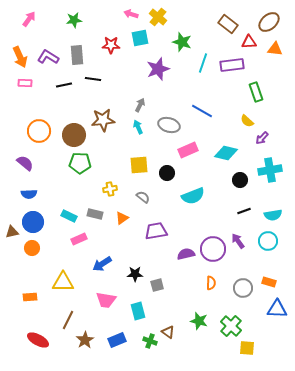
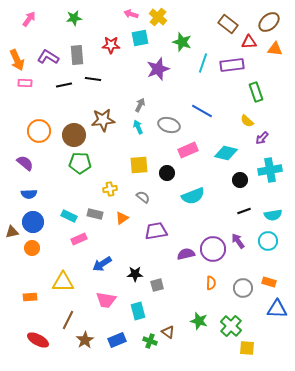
green star at (74, 20): moved 2 px up
orange arrow at (20, 57): moved 3 px left, 3 px down
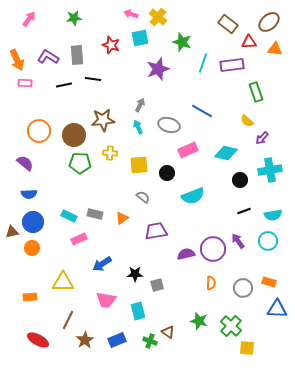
red star at (111, 45): rotated 18 degrees clockwise
yellow cross at (110, 189): moved 36 px up; rotated 16 degrees clockwise
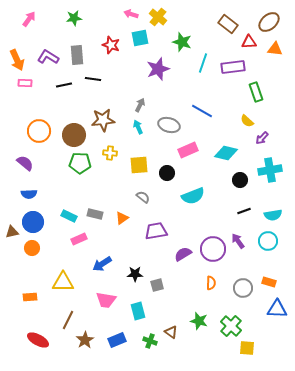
purple rectangle at (232, 65): moved 1 px right, 2 px down
purple semicircle at (186, 254): moved 3 px left; rotated 18 degrees counterclockwise
brown triangle at (168, 332): moved 3 px right
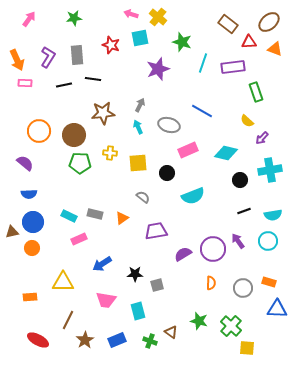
orange triangle at (275, 49): rotated 14 degrees clockwise
purple L-shape at (48, 57): rotated 90 degrees clockwise
brown star at (103, 120): moved 7 px up
yellow square at (139, 165): moved 1 px left, 2 px up
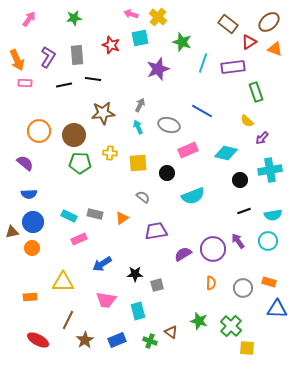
red triangle at (249, 42): rotated 28 degrees counterclockwise
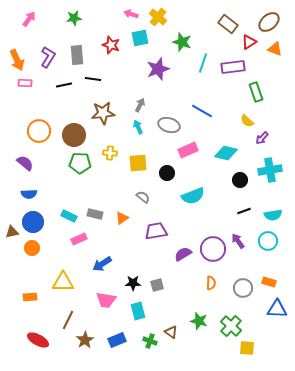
black star at (135, 274): moved 2 px left, 9 px down
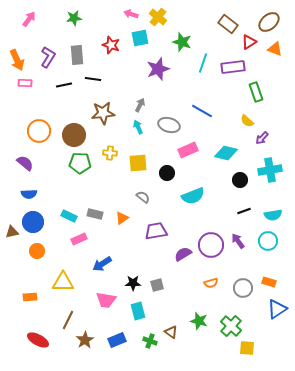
orange circle at (32, 248): moved 5 px right, 3 px down
purple circle at (213, 249): moved 2 px left, 4 px up
orange semicircle at (211, 283): rotated 72 degrees clockwise
blue triangle at (277, 309): rotated 35 degrees counterclockwise
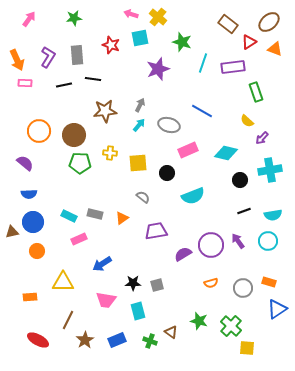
brown star at (103, 113): moved 2 px right, 2 px up
cyan arrow at (138, 127): moved 1 px right, 2 px up; rotated 64 degrees clockwise
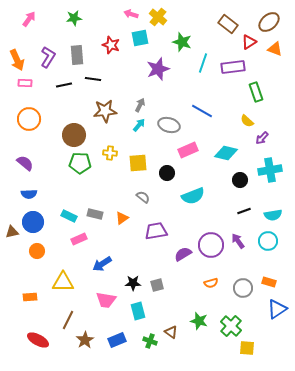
orange circle at (39, 131): moved 10 px left, 12 px up
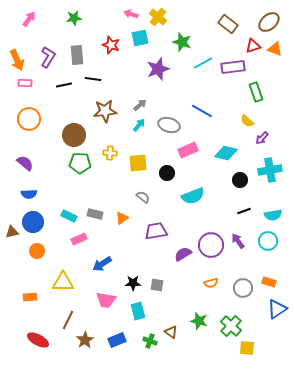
red triangle at (249, 42): moved 4 px right, 4 px down; rotated 14 degrees clockwise
cyan line at (203, 63): rotated 42 degrees clockwise
gray arrow at (140, 105): rotated 24 degrees clockwise
gray square at (157, 285): rotated 24 degrees clockwise
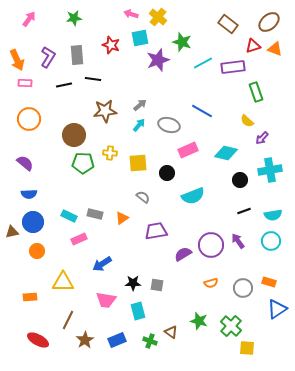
purple star at (158, 69): moved 9 px up
green pentagon at (80, 163): moved 3 px right
cyan circle at (268, 241): moved 3 px right
